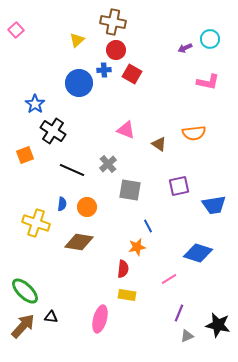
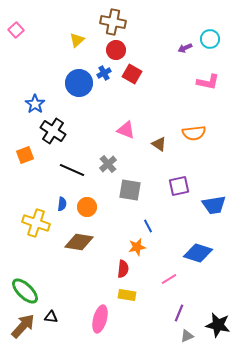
blue cross: moved 3 px down; rotated 24 degrees counterclockwise
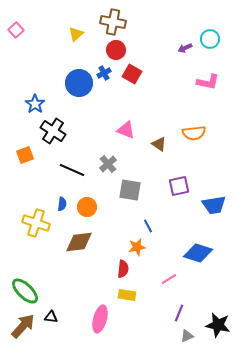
yellow triangle: moved 1 px left, 6 px up
brown diamond: rotated 16 degrees counterclockwise
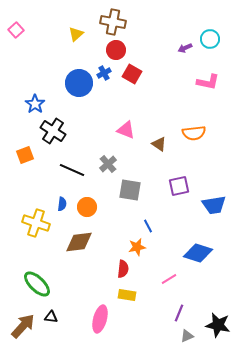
green ellipse: moved 12 px right, 7 px up
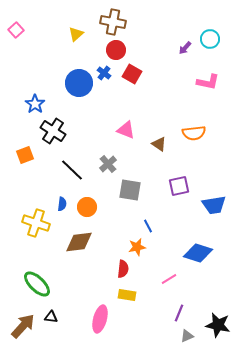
purple arrow: rotated 24 degrees counterclockwise
blue cross: rotated 24 degrees counterclockwise
black line: rotated 20 degrees clockwise
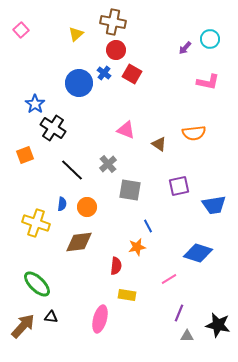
pink square: moved 5 px right
black cross: moved 3 px up
red semicircle: moved 7 px left, 3 px up
gray triangle: rotated 24 degrees clockwise
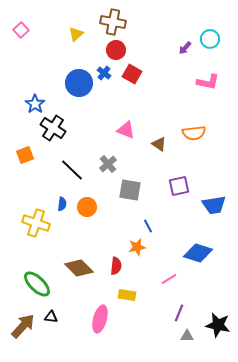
brown diamond: moved 26 px down; rotated 52 degrees clockwise
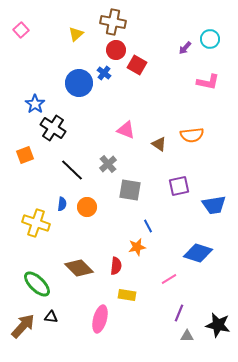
red square: moved 5 px right, 9 px up
orange semicircle: moved 2 px left, 2 px down
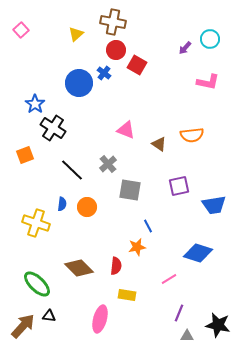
black triangle: moved 2 px left, 1 px up
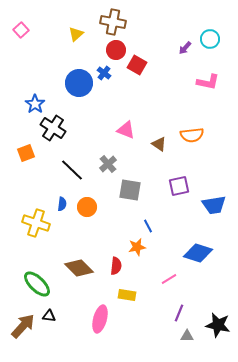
orange square: moved 1 px right, 2 px up
